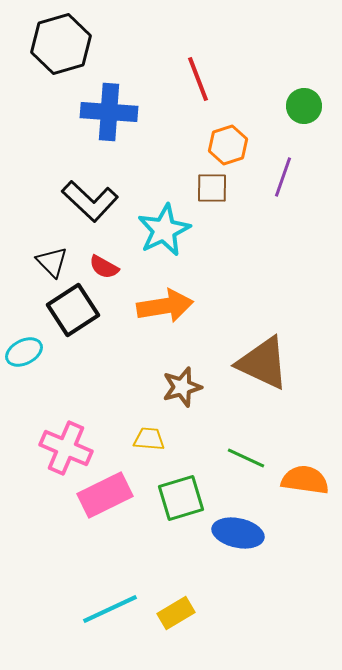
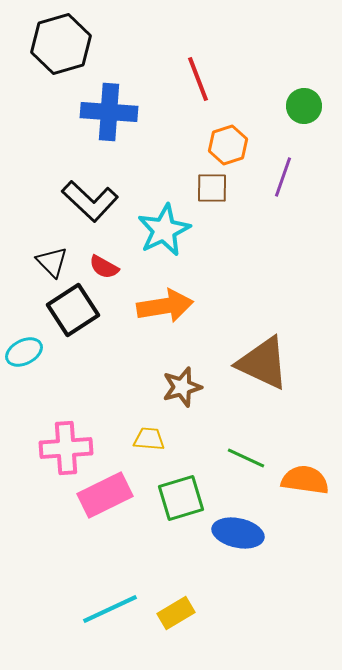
pink cross: rotated 27 degrees counterclockwise
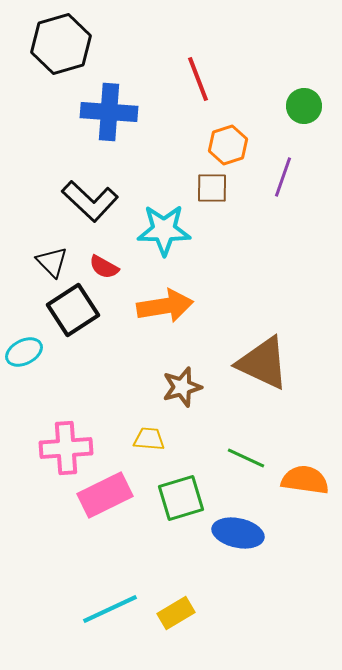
cyan star: rotated 26 degrees clockwise
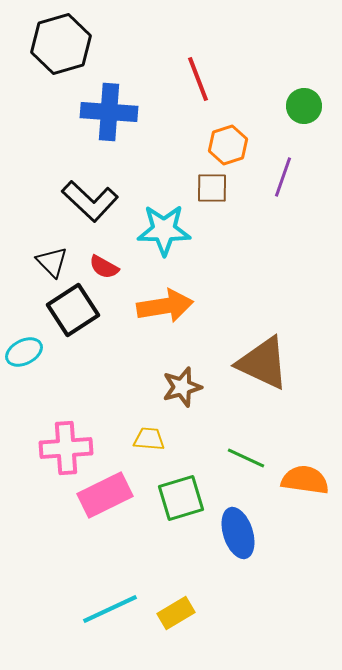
blue ellipse: rotated 60 degrees clockwise
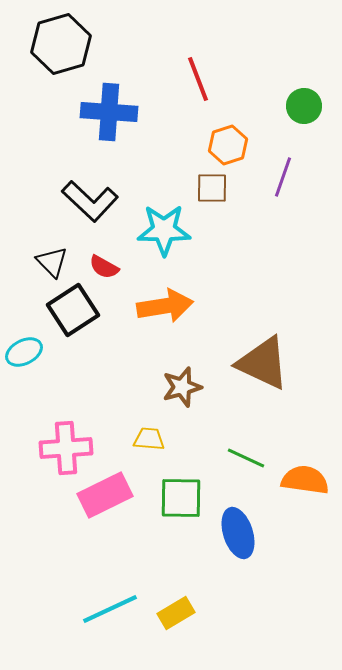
green square: rotated 18 degrees clockwise
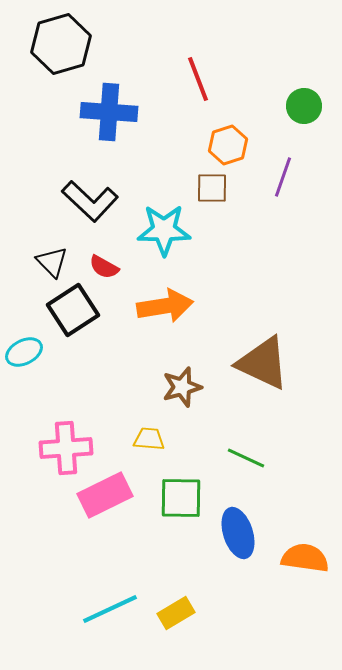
orange semicircle: moved 78 px down
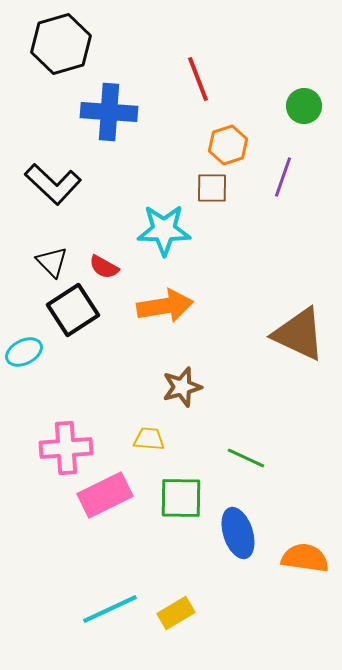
black L-shape: moved 37 px left, 17 px up
brown triangle: moved 36 px right, 29 px up
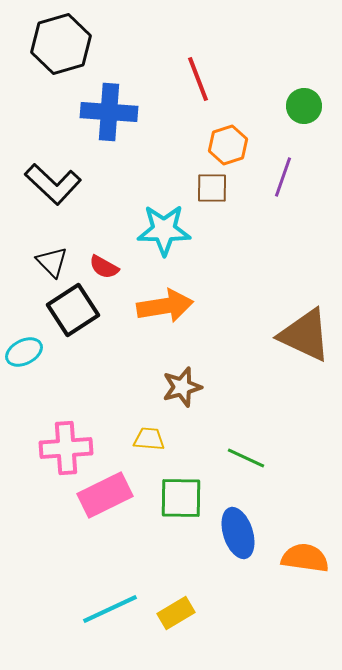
brown triangle: moved 6 px right, 1 px down
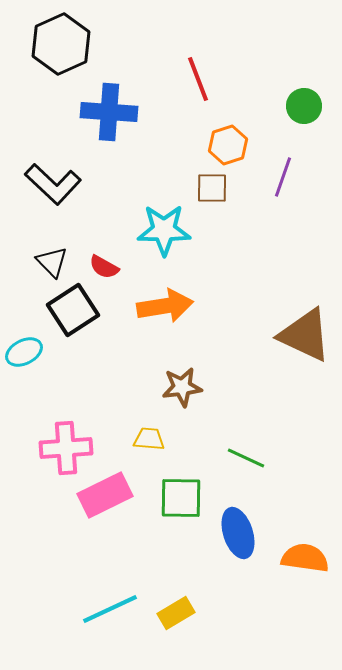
black hexagon: rotated 8 degrees counterclockwise
brown star: rotated 9 degrees clockwise
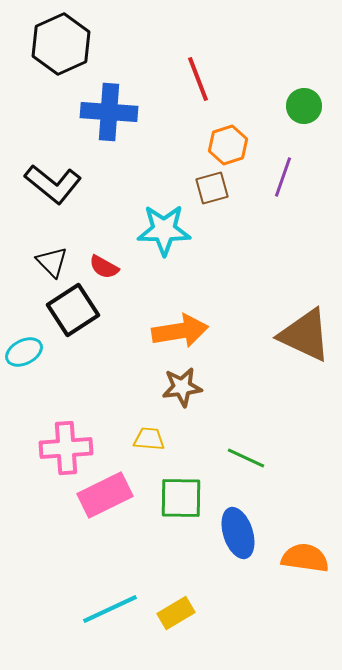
black L-shape: rotated 4 degrees counterclockwise
brown square: rotated 16 degrees counterclockwise
orange arrow: moved 15 px right, 25 px down
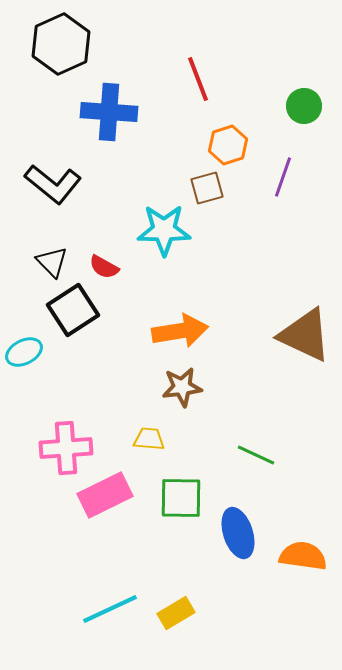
brown square: moved 5 px left
green line: moved 10 px right, 3 px up
orange semicircle: moved 2 px left, 2 px up
